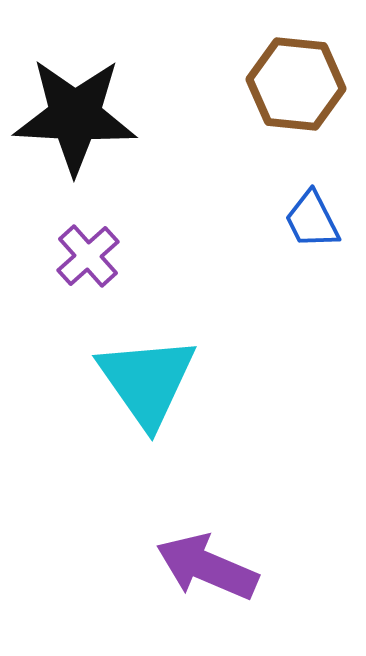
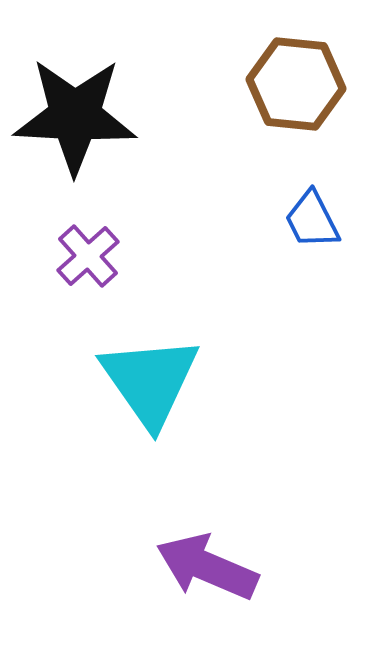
cyan triangle: moved 3 px right
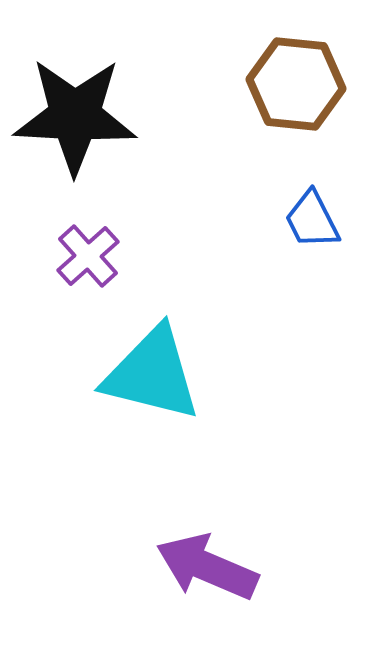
cyan triangle: moved 2 px right, 7 px up; rotated 41 degrees counterclockwise
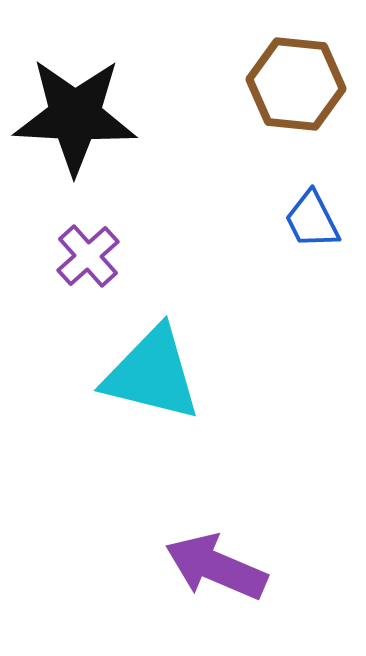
purple arrow: moved 9 px right
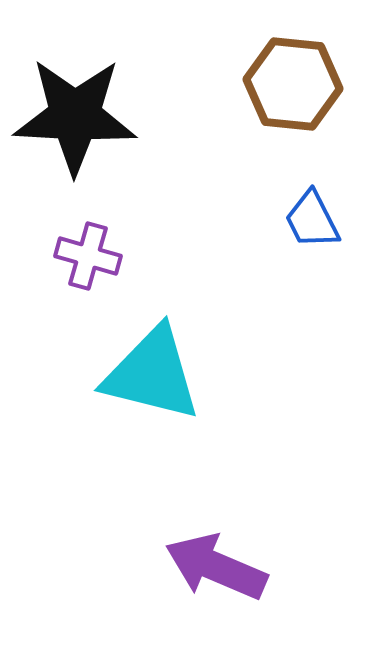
brown hexagon: moved 3 px left
purple cross: rotated 32 degrees counterclockwise
